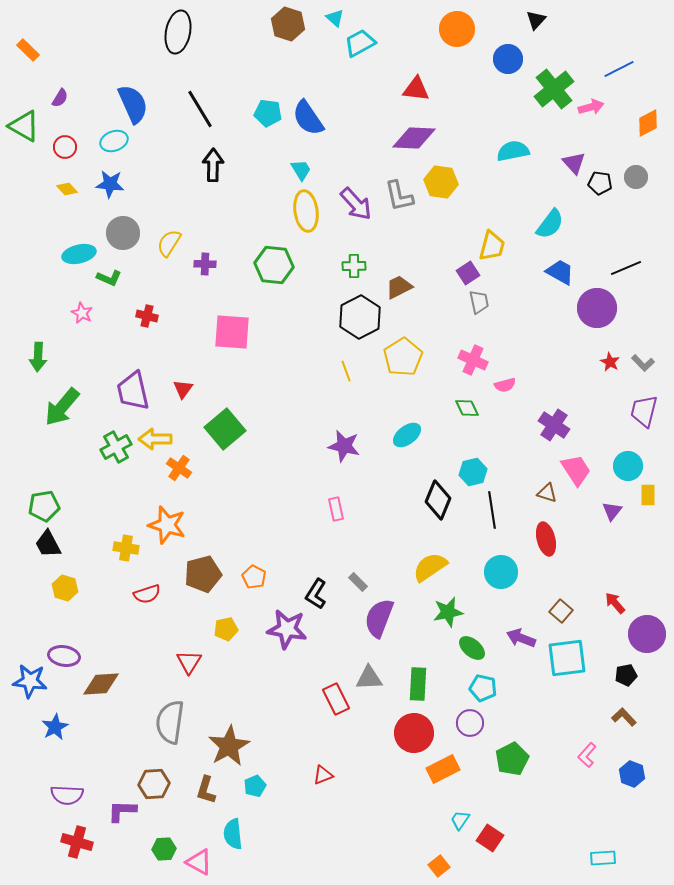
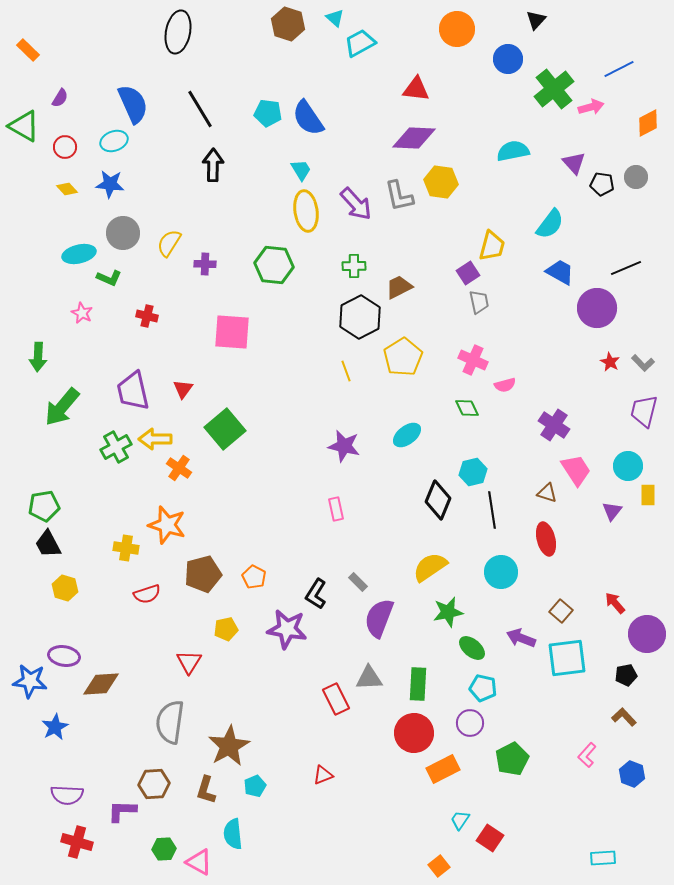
black pentagon at (600, 183): moved 2 px right, 1 px down
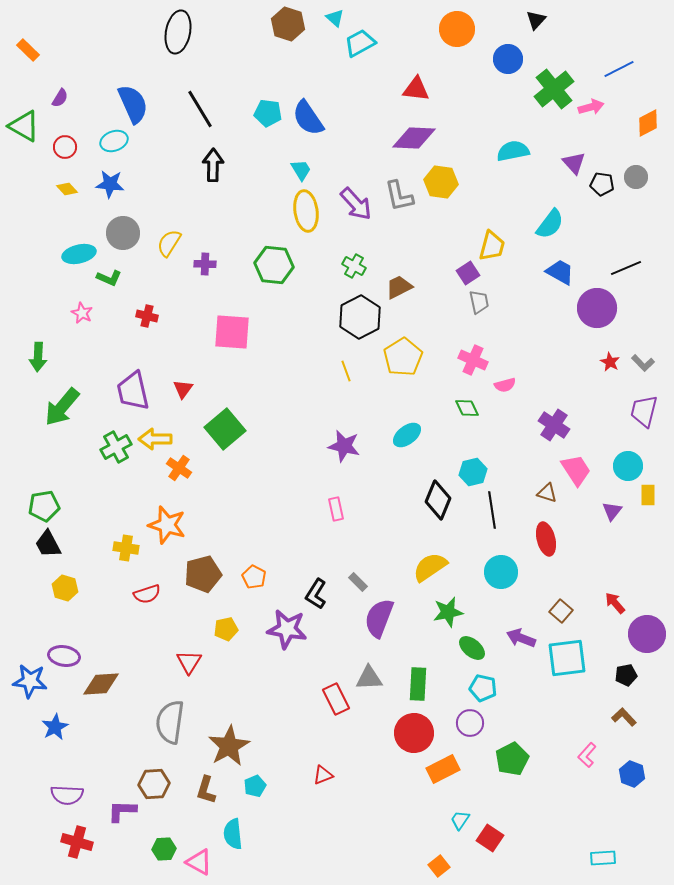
green cross at (354, 266): rotated 30 degrees clockwise
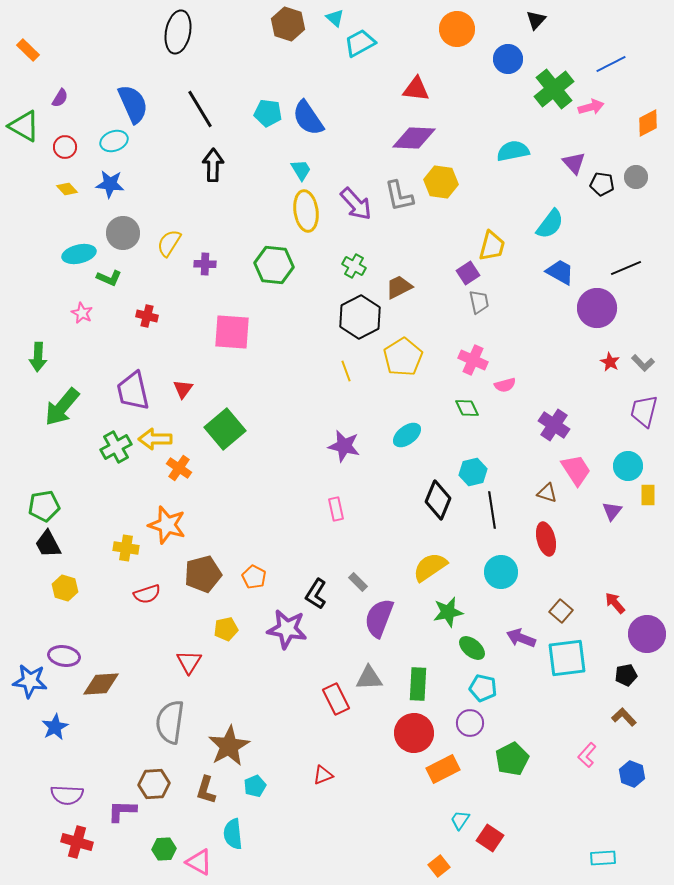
blue line at (619, 69): moved 8 px left, 5 px up
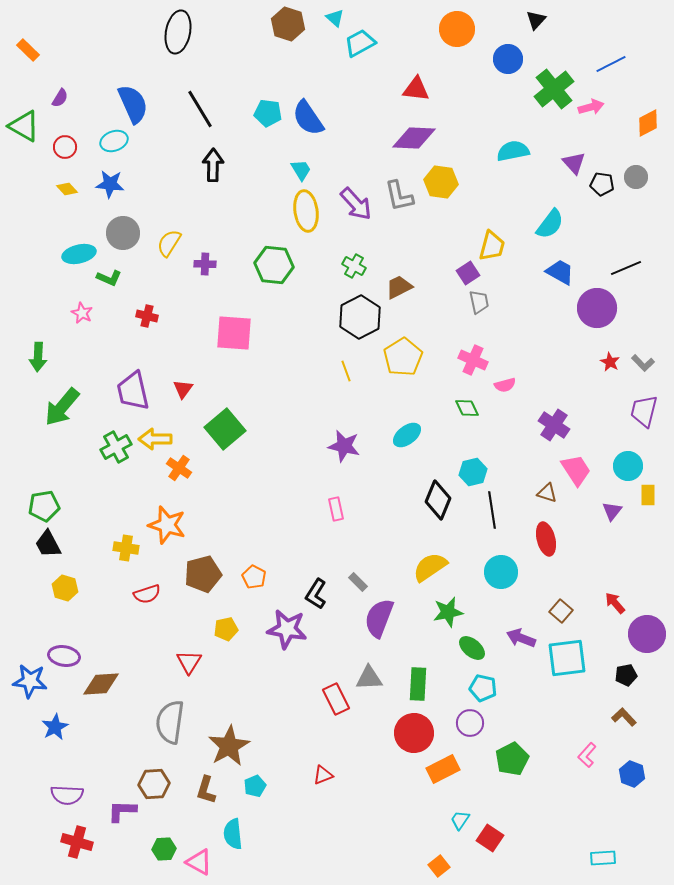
pink square at (232, 332): moved 2 px right, 1 px down
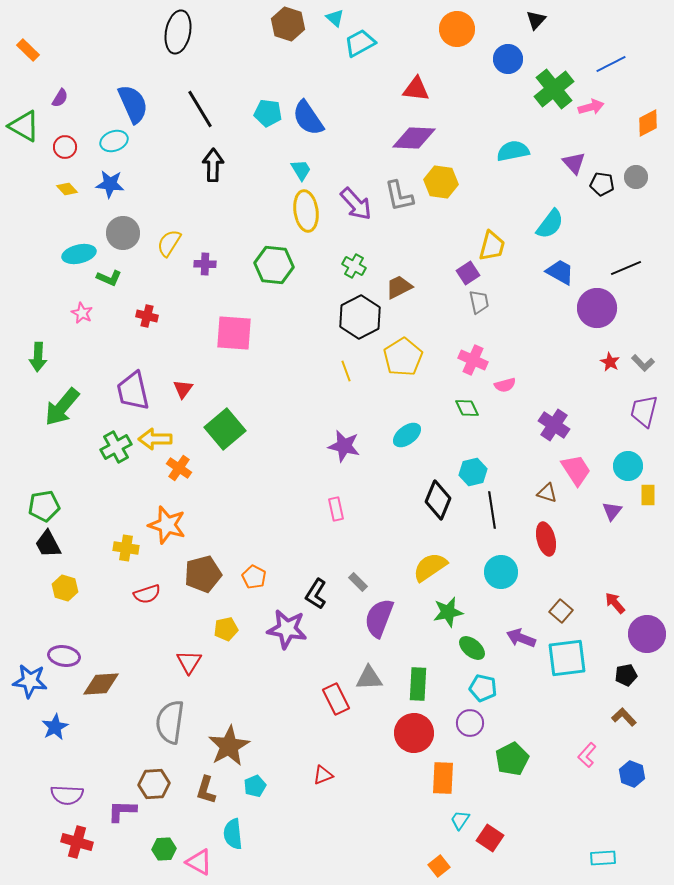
orange rectangle at (443, 769): moved 9 px down; rotated 60 degrees counterclockwise
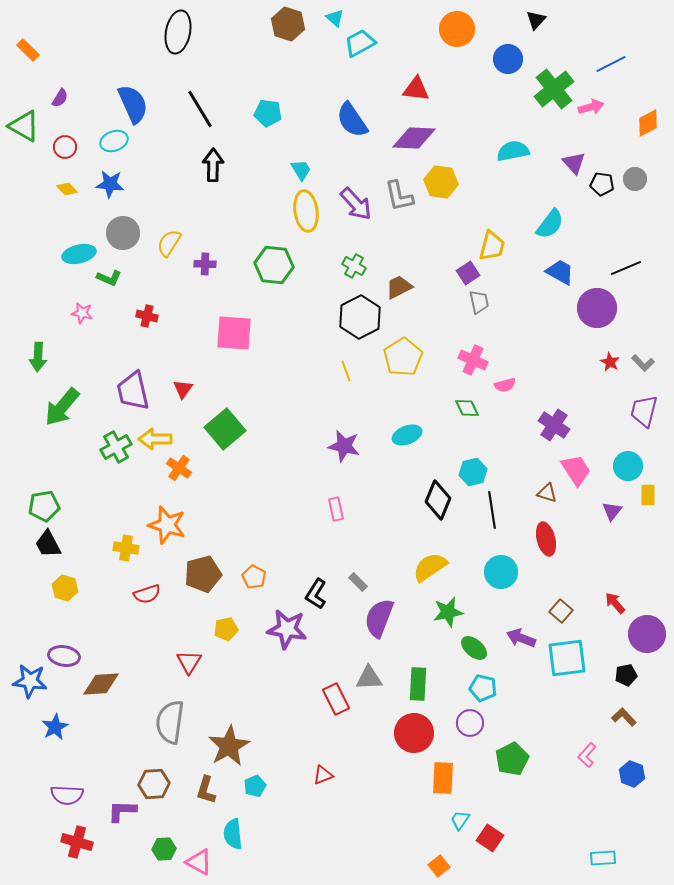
blue semicircle at (308, 118): moved 44 px right, 2 px down
gray circle at (636, 177): moved 1 px left, 2 px down
pink star at (82, 313): rotated 15 degrees counterclockwise
cyan ellipse at (407, 435): rotated 16 degrees clockwise
green ellipse at (472, 648): moved 2 px right
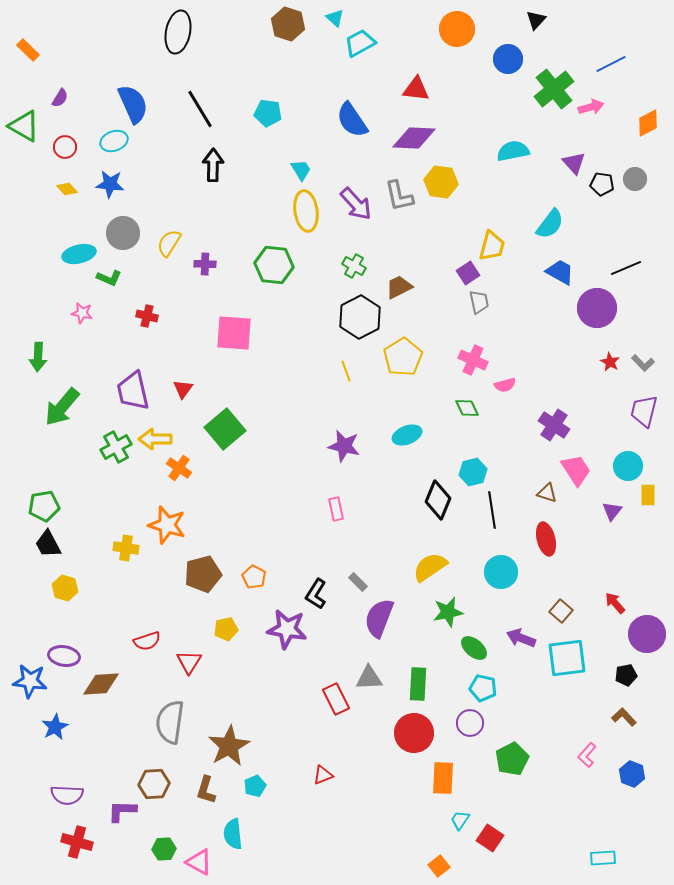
red semicircle at (147, 594): moved 47 px down
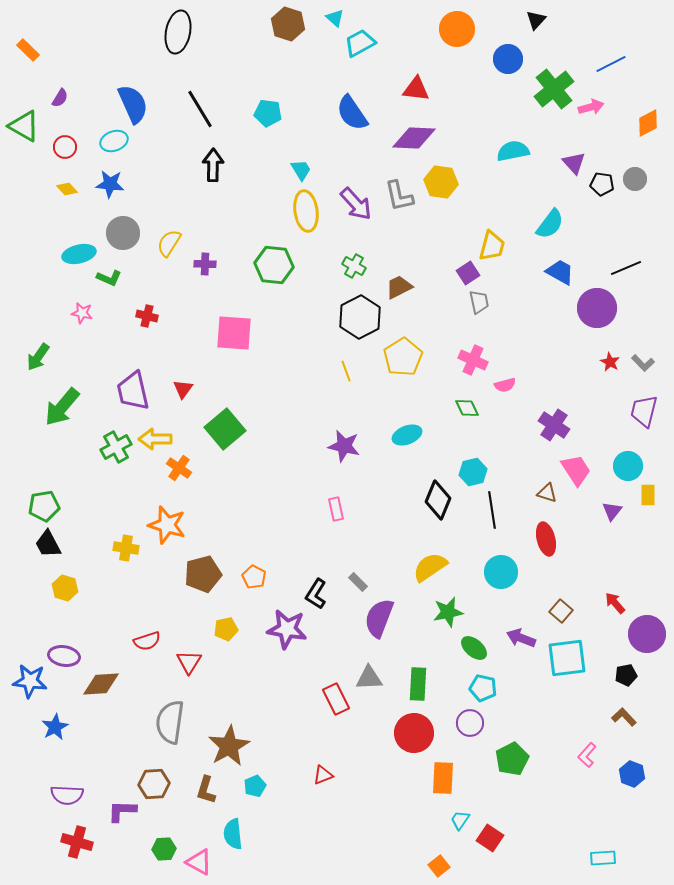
blue semicircle at (352, 120): moved 7 px up
green arrow at (38, 357): rotated 32 degrees clockwise
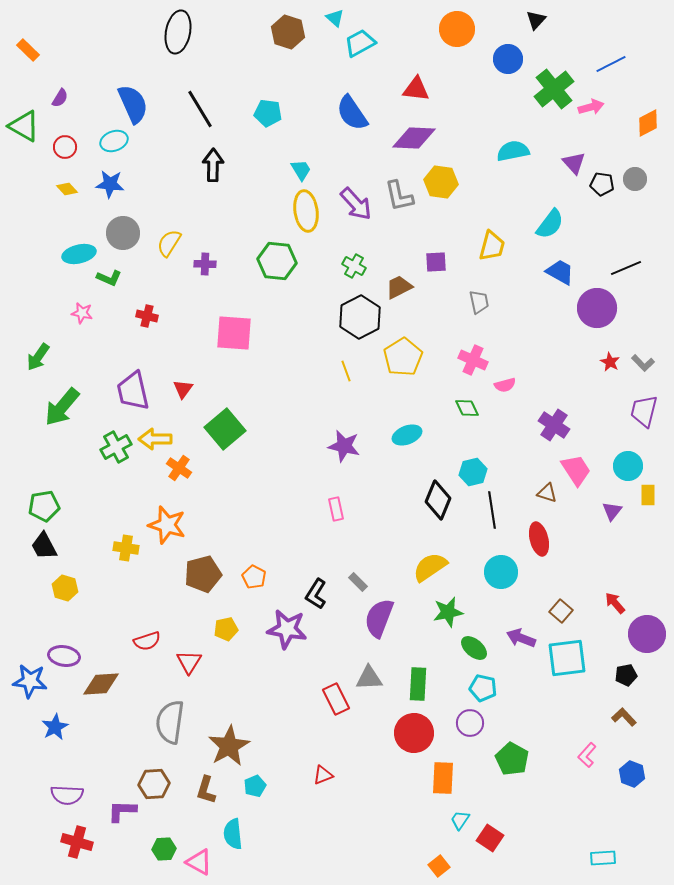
brown hexagon at (288, 24): moved 8 px down
green hexagon at (274, 265): moved 3 px right, 4 px up
purple square at (468, 273): moved 32 px left, 11 px up; rotated 30 degrees clockwise
red ellipse at (546, 539): moved 7 px left
black trapezoid at (48, 544): moved 4 px left, 2 px down
green pentagon at (512, 759): rotated 16 degrees counterclockwise
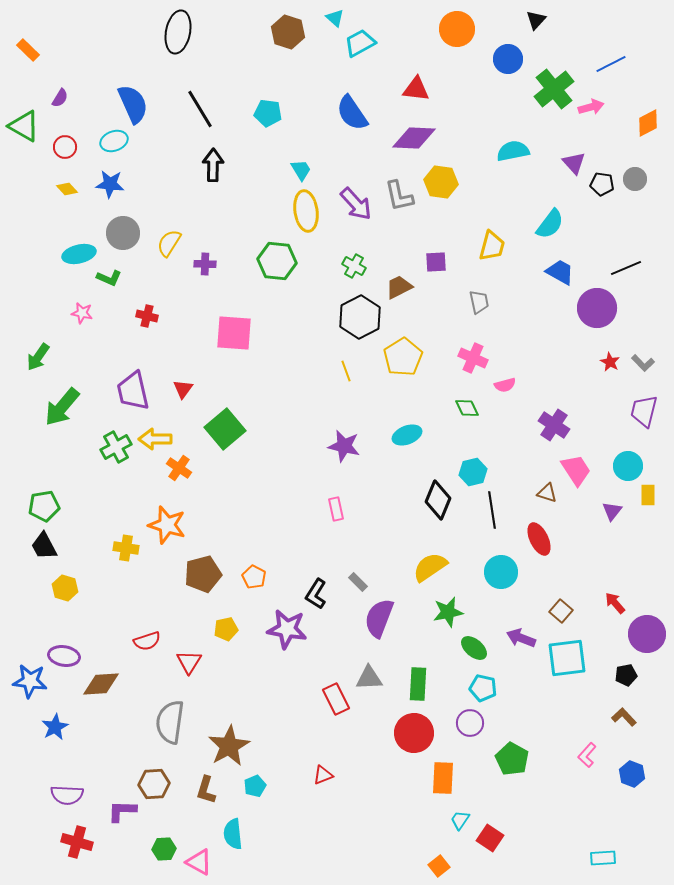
pink cross at (473, 360): moved 2 px up
red ellipse at (539, 539): rotated 12 degrees counterclockwise
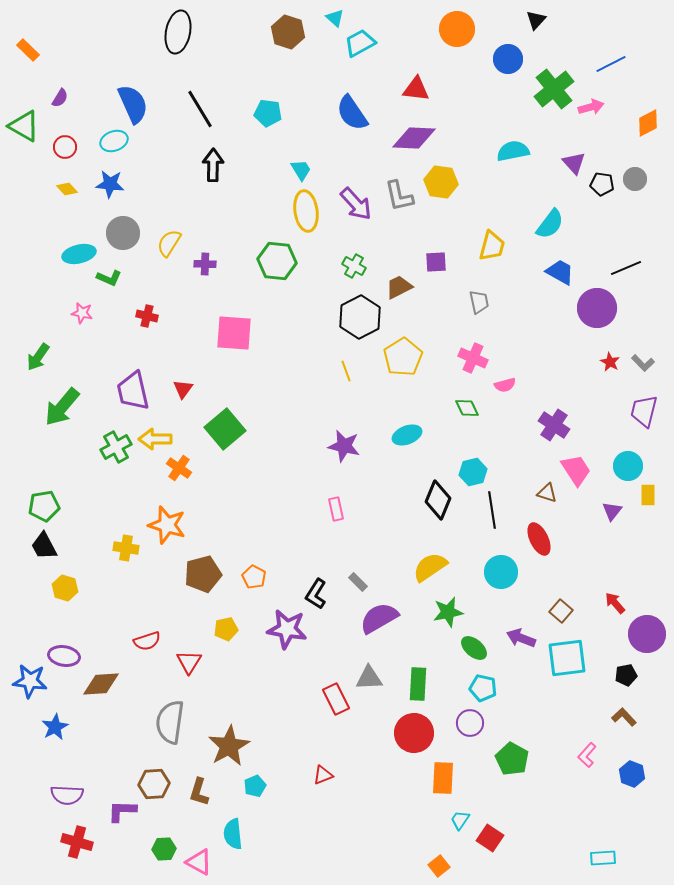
purple semicircle at (379, 618): rotated 39 degrees clockwise
brown L-shape at (206, 790): moved 7 px left, 2 px down
